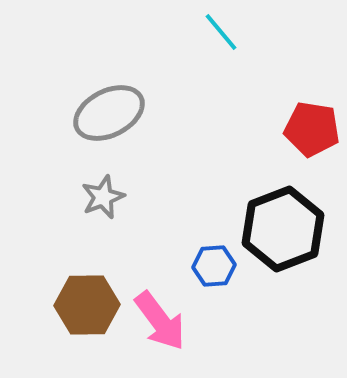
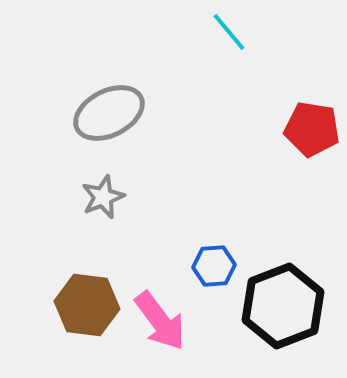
cyan line: moved 8 px right
black hexagon: moved 77 px down
brown hexagon: rotated 8 degrees clockwise
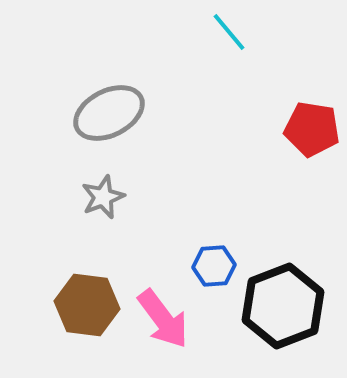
pink arrow: moved 3 px right, 2 px up
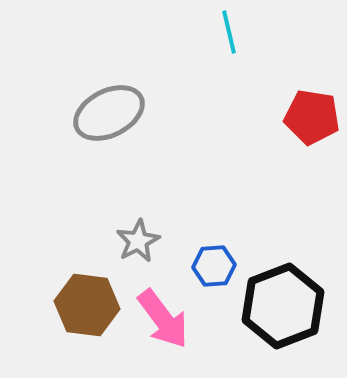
cyan line: rotated 27 degrees clockwise
red pentagon: moved 12 px up
gray star: moved 35 px right, 44 px down; rotated 6 degrees counterclockwise
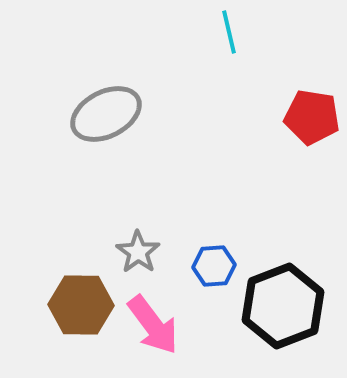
gray ellipse: moved 3 px left, 1 px down
gray star: moved 11 px down; rotated 9 degrees counterclockwise
brown hexagon: moved 6 px left; rotated 6 degrees counterclockwise
pink arrow: moved 10 px left, 6 px down
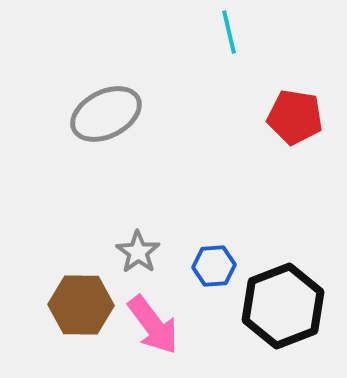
red pentagon: moved 17 px left
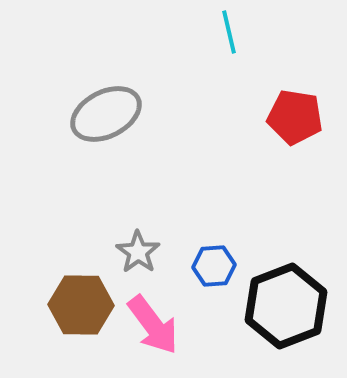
black hexagon: moved 3 px right
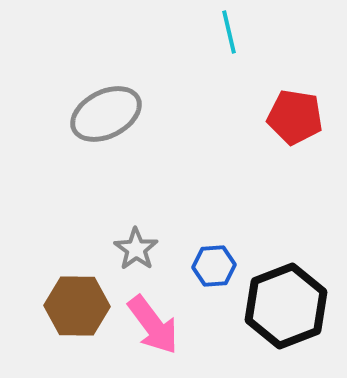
gray star: moved 2 px left, 3 px up
brown hexagon: moved 4 px left, 1 px down
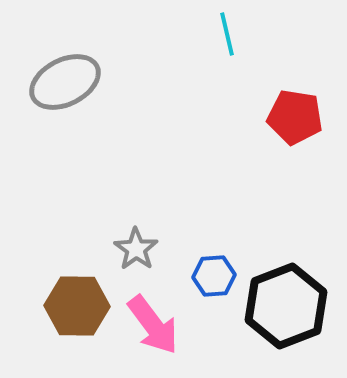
cyan line: moved 2 px left, 2 px down
gray ellipse: moved 41 px left, 32 px up
blue hexagon: moved 10 px down
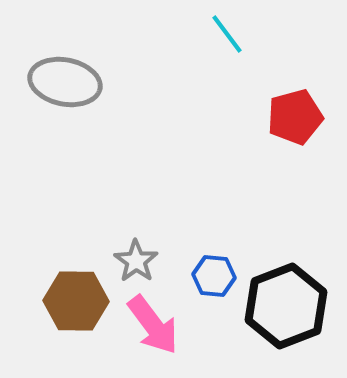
cyan line: rotated 24 degrees counterclockwise
gray ellipse: rotated 38 degrees clockwise
red pentagon: rotated 24 degrees counterclockwise
gray star: moved 12 px down
blue hexagon: rotated 9 degrees clockwise
brown hexagon: moved 1 px left, 5 px up
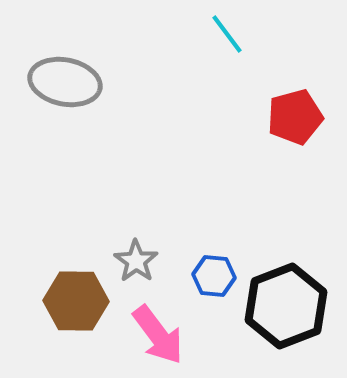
pink arrow: moved 5 px right, 10 px down
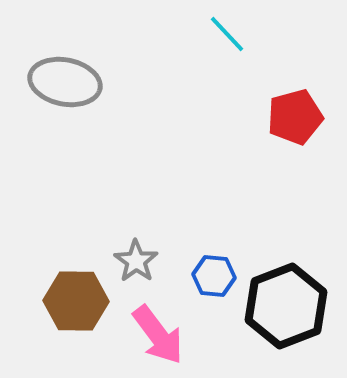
cyan line: rotated 6 degrees counterclockwise
